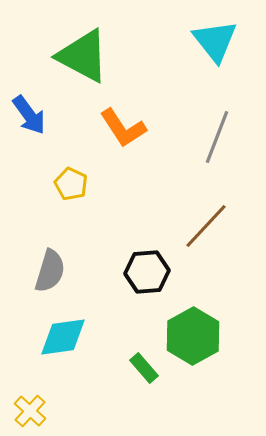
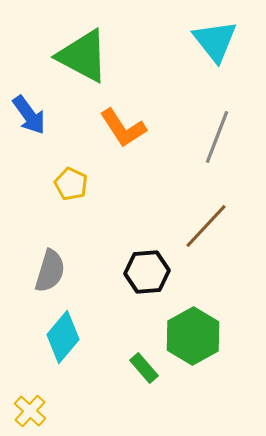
cyan diamond: rotated 42 degrees counterclockwise
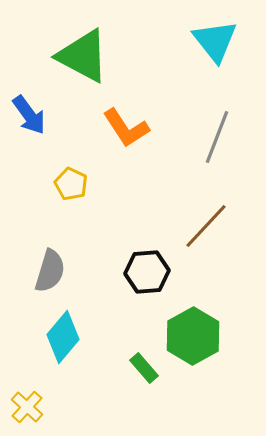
orange L-shape: moved 3 px right
yellow cross: moved 3 px left, 4 px up
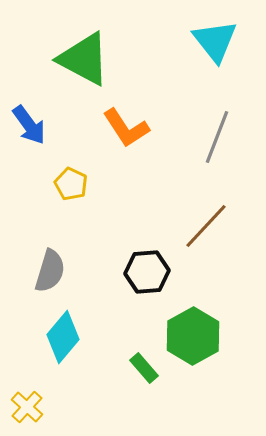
green triangle: moved 1 px right, 3 px down
blue arrow: moved 10 px down
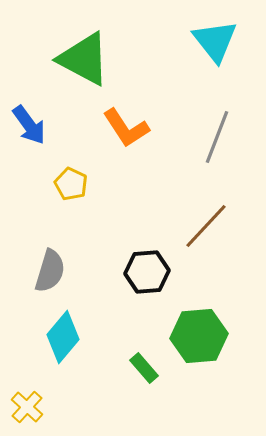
green hexagon: moved 6 px right; rotated 24 degrees clockwise
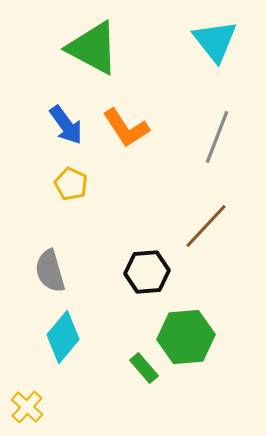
green triangle: moved 9 px right, 11 px up
blue arrow: moved 37 px right
gray semicircle: rotated 147 degrees clockwise
green hexagon: moved 13 px left, 1 px down
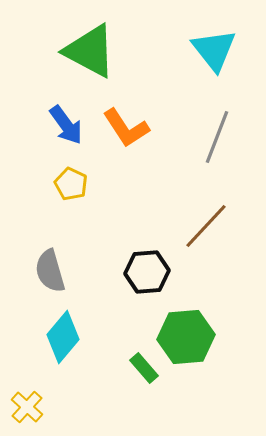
cyan triangle: moved 1 px left, 9 px down
green triangle: moved 3 px left, 3 px down
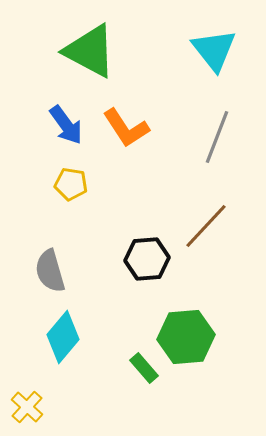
yellow pentagon: rotated 16 degrees counterclockwise
black hexagon: moved 13 px up
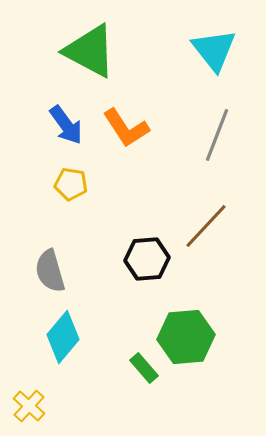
gray line: moved 2 px up
yellow cross: moved 2 px right, 1 px up
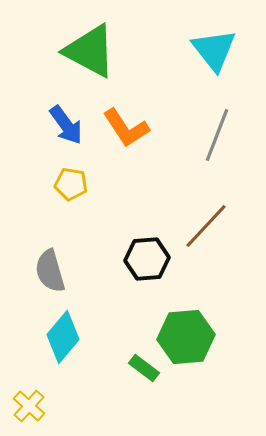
green rectangle: rotated 12 degrees counterclockwise
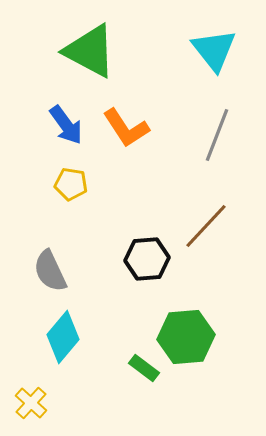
gray semicircle: rotated 9 degrees counterclockwise
yellow cross: moved 2 px right, 3 px up
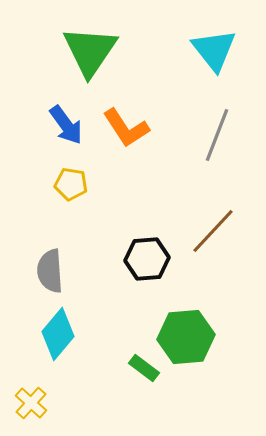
green triangle: rotated 36 degrees clockwise
brown line: moved 7 px right, 5 px down
gray semicircle: rotated 21 degrees clockwise
cyan diamond: moved 5 px left, 3 px up
